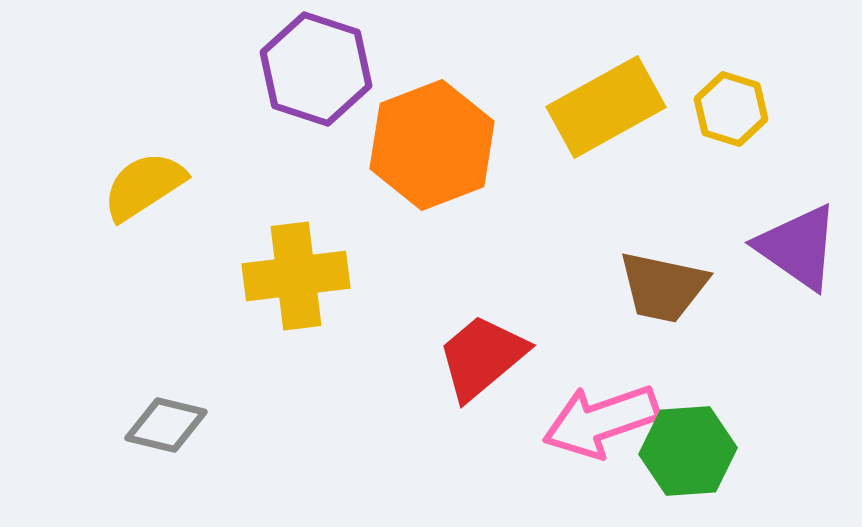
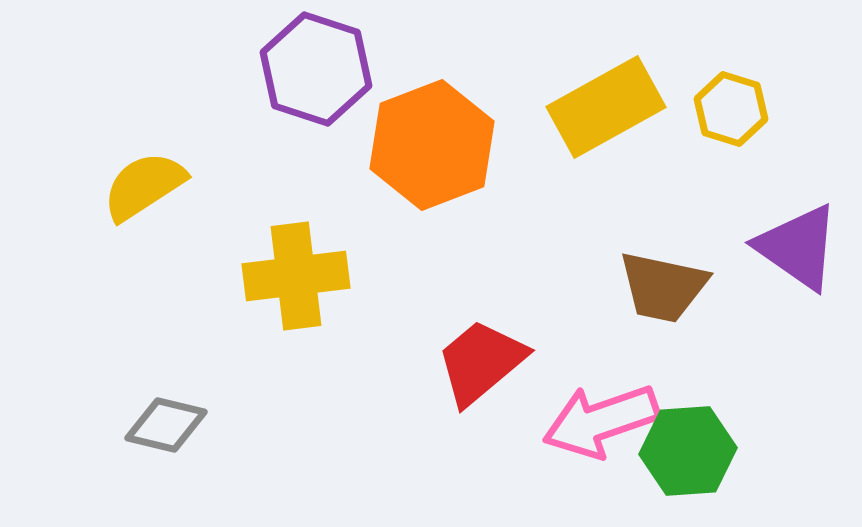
red trapezoid: moved 1 px left, 5 px down
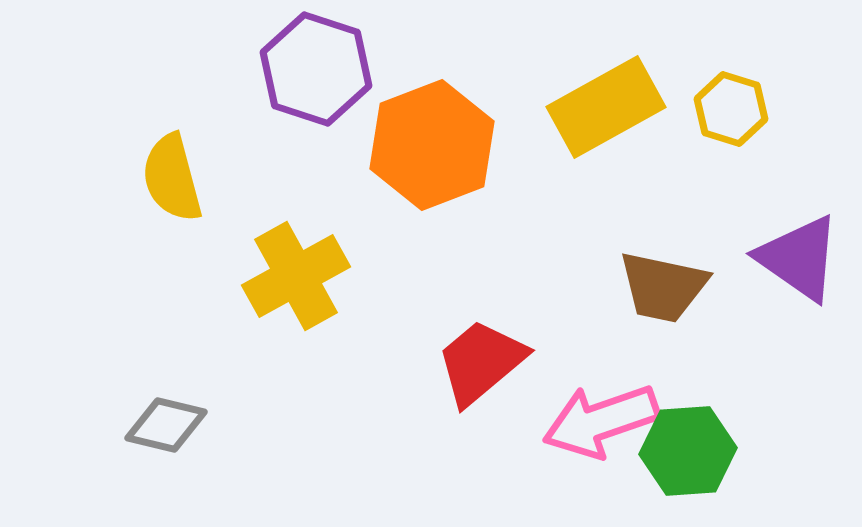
yellow semicircle: moved 28 px right, 8 px up; rotated 72 degrees counterclockwise
purple triangle: moved 1 px right, 11 px down
yellow cross: rotated 22 degrees counterclockwise
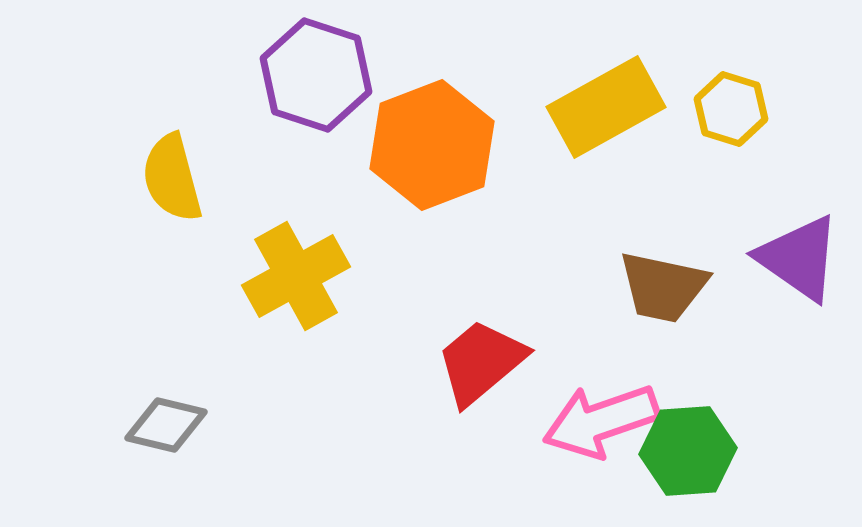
purple hexagon: moved 6 px down
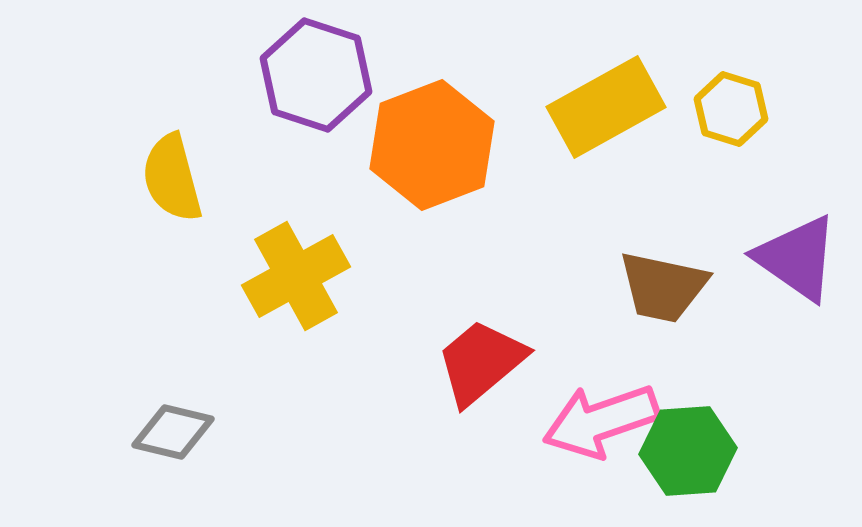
purple triangle: moved 2 px left
gray diamond: moved 7 px right, 7 px down
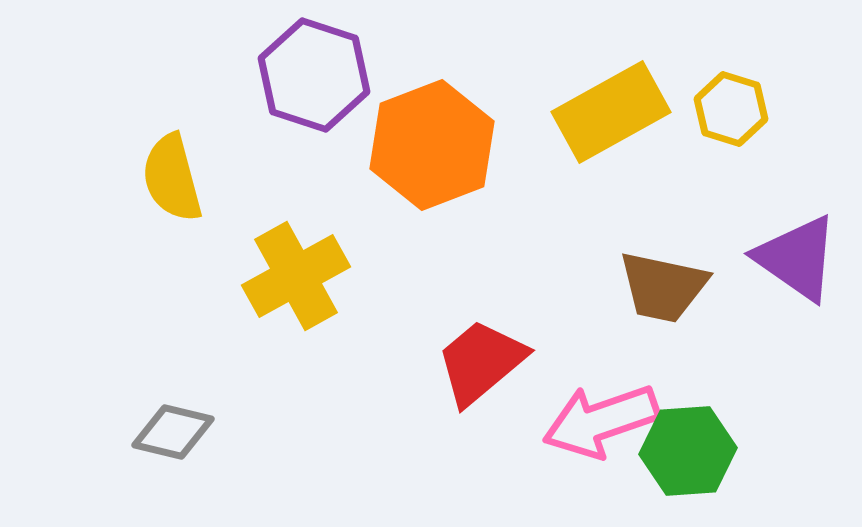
purple hexagon: moved 2 px left
yellow rectangle: moved 5 px right, 5 px down
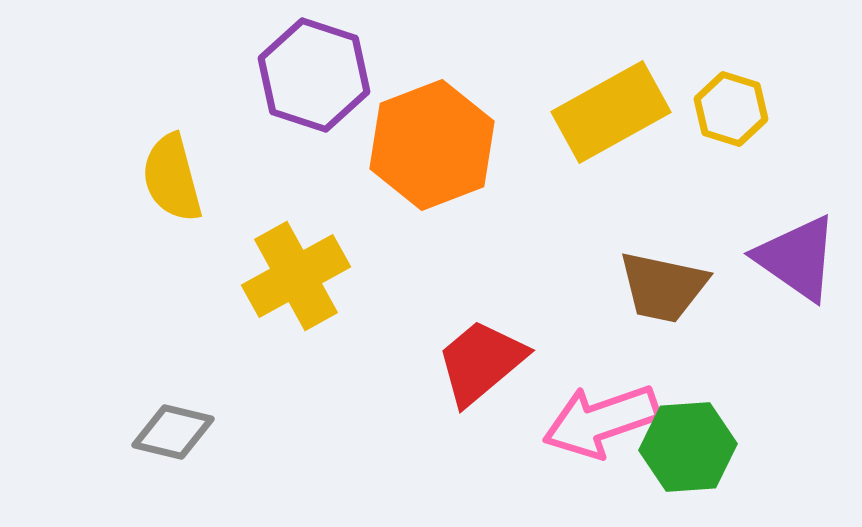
green hexagon: moved 4 px up
